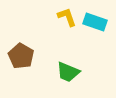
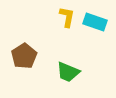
yellow L-shape: rotated 30 degrees clockwise
brown pentagon: moved 3 px right; rotated 10 degrees clockwise
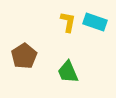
yellow L-shape: moved 1 px right, 5 px down
green trapezoid: rotated 45 degrees clockwise
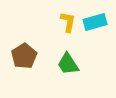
cyan rectangle: rotated 35 degrees counterclockwise
green trapezoid: moved 8 px up; rotated 10 degrees counterclockwise
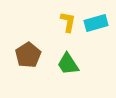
cyan rectangle: moved 1 px right, 1 px down
brown pentagon: moved 4 px right, 1 px up
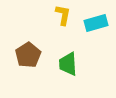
yellow L-shape: moved 5 px left, 7 px up
green trapezoid: rotated 30 degrees clockwise
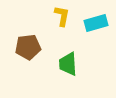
yellow L-shape: moved 1 px left, 1 px down
brown pentagon: moved 8 px up; rotated 25 degrees clockwise
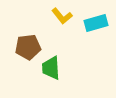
yellow L-shape: rotated 130 degrees clockwise
green trapezoid: moved 17 px left, 4 px down
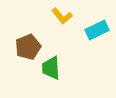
cyan rectangle: moved 1 px right, 7 px down; rotated 10 degrees counterclockwise
brown pentagon: rotated 15 degrees counterclockwise
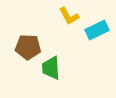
yellow L-shape: moved 7 px right; rotated 10 degrees clockwise
brown pentagon: rotated 25 degrees clockwise
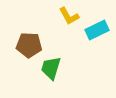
brown pentagon: moved 1 px right, 2 px up
green trapezoid: rotated 20 degrees clockwise
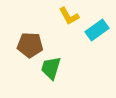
cyan rectangle: rotated 10 degrees counterclockwise
brown pentagon: moved 1 px right
